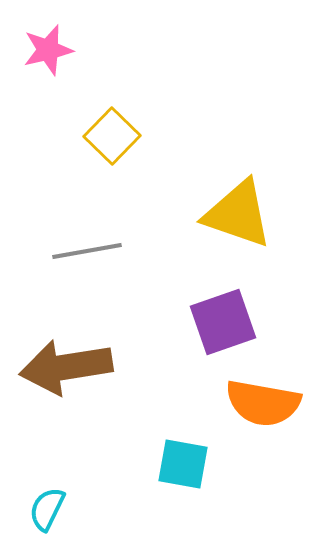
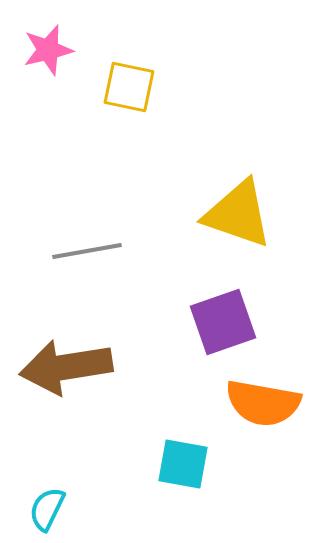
yellow square: moved 17 px right, 49 px up; rotated 32 degrees counterclockwise
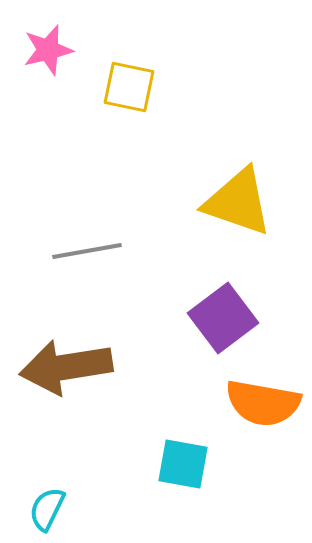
yellow triangle: moved 12 px up
purple square: moved 4 px up; rotated 18 degrees counterclockwise
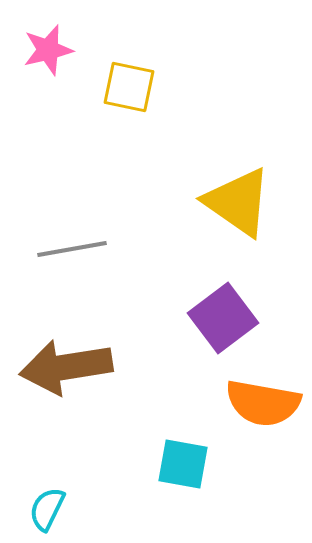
yellow triangle: rotated 16 degrees clockwise
gray line: moved 15 px left, 2 px up
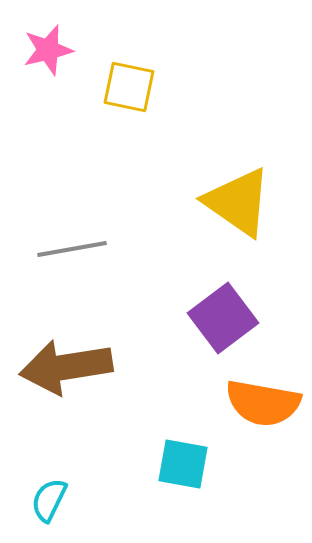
cyan semicircle: moved 2 px right, 9 px up
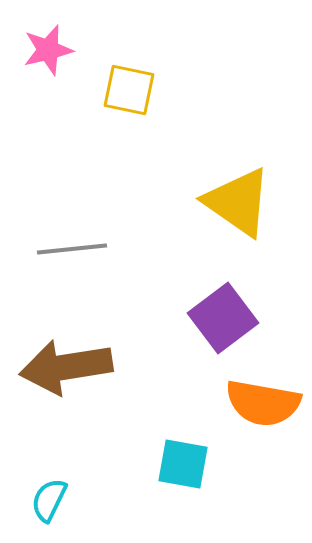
yellow square: moved 3 px down
gray line: rotated 4 degrees clockwise
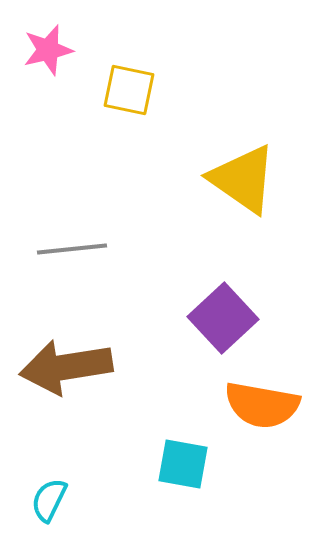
yellow triangle: moved 5 px right, 23 px up
purple square: rotated 6 degrees counterclockwise
orange semicircle: moved 1 px left, 2 px down
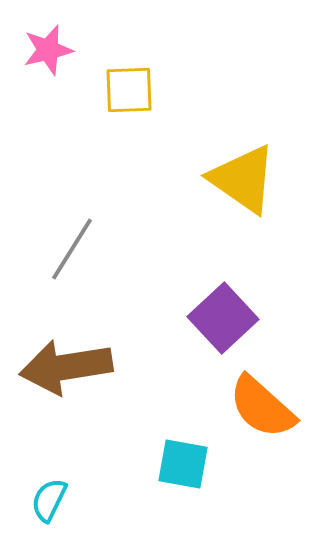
yellow square: rotated 14 degrees counterclockwise
gray line: rotated 52 degrees counterclockwise
orange semicircle: moved 2 px down; rotated 32 degrees clockwise
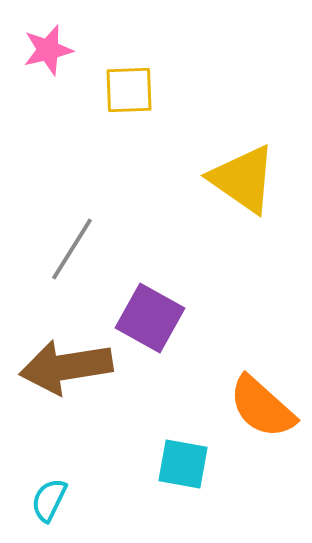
purple square: moved 73 px left; rotated 18 degrees counterclockwise
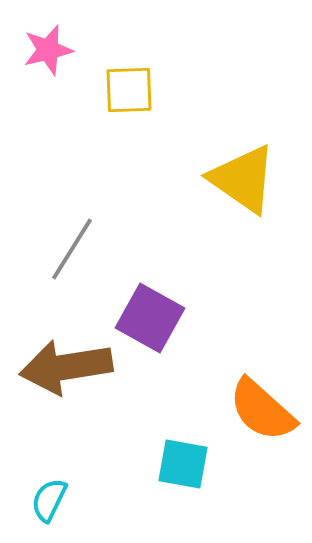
orange semicircle: moved 3 px down
